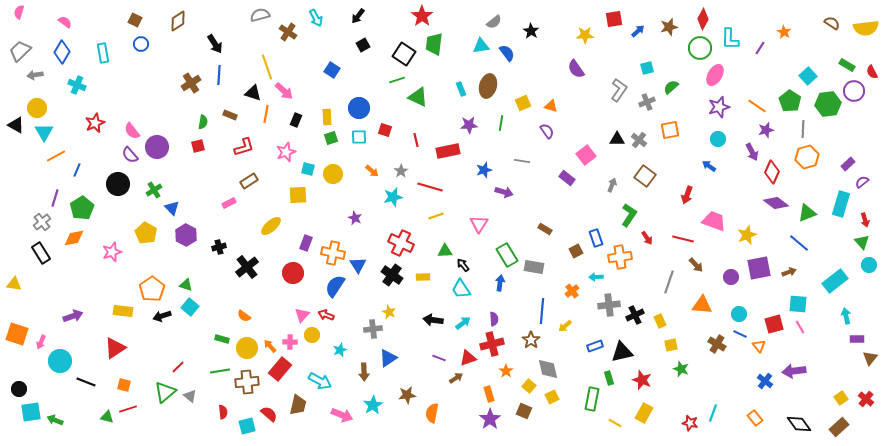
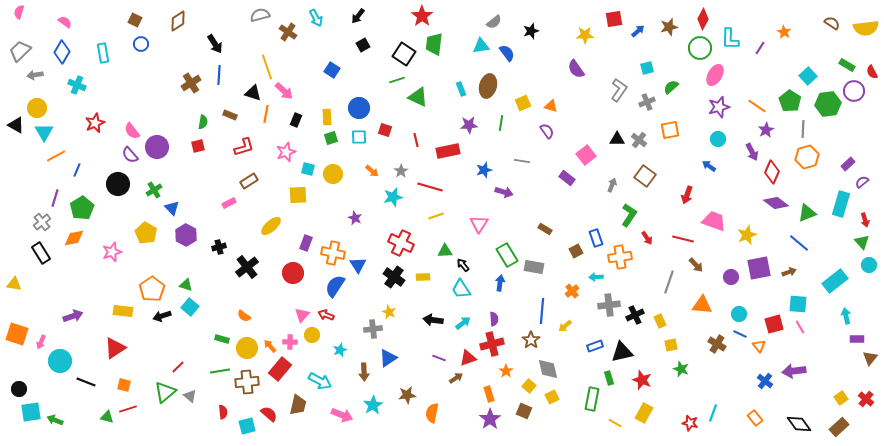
black star at (531, 31): rotated 21 degrees clockwise
purple star at (766, 130): rotated 14 degrees counterclockwise
black cross at (392, 275): moved 2 px right, 2 px down
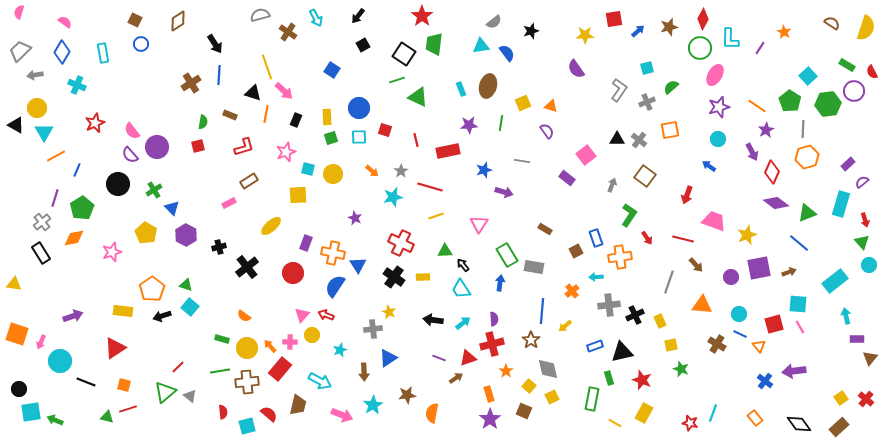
yellow semicircle at (866, 28): rotated 65 degrees counterclockwise
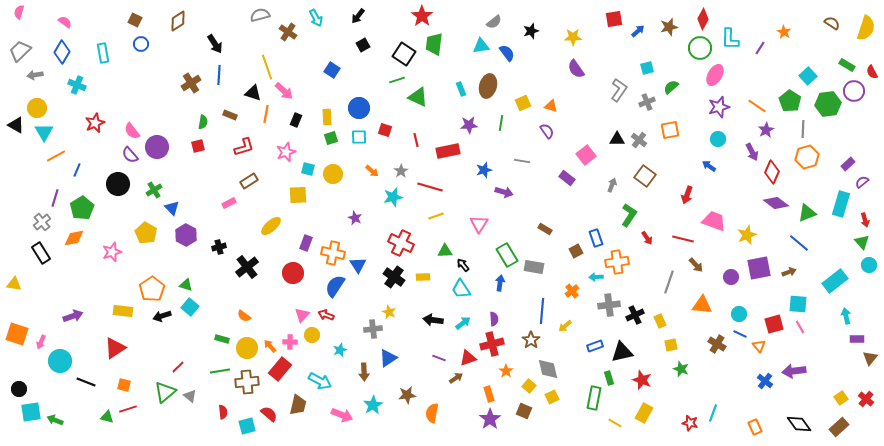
yellow star at (585, 35): moved 12 px left, 2 px down
orange cross at (620, 257): moved 3 px left, 5 px down
green rectangle at (592, 399): moved 2 px right, 1 px up
orange rectangle at (755, 418): moved 9 px down; rotated 14 degrees clockwise
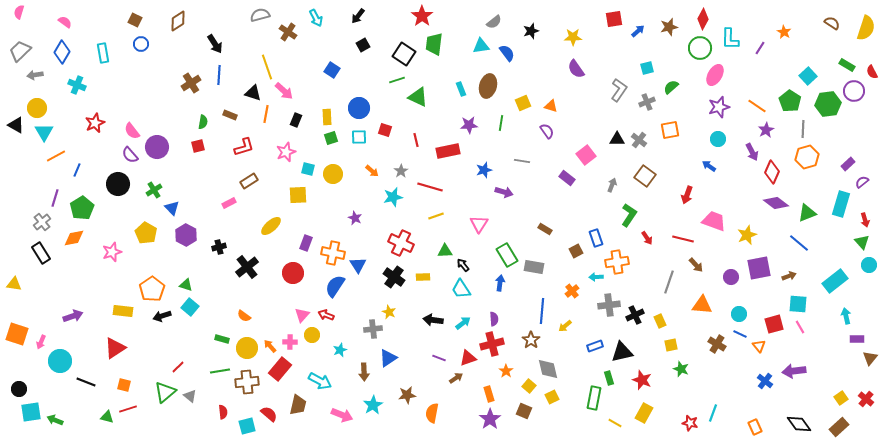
brown arrow at (789, 272): moved 4 px down
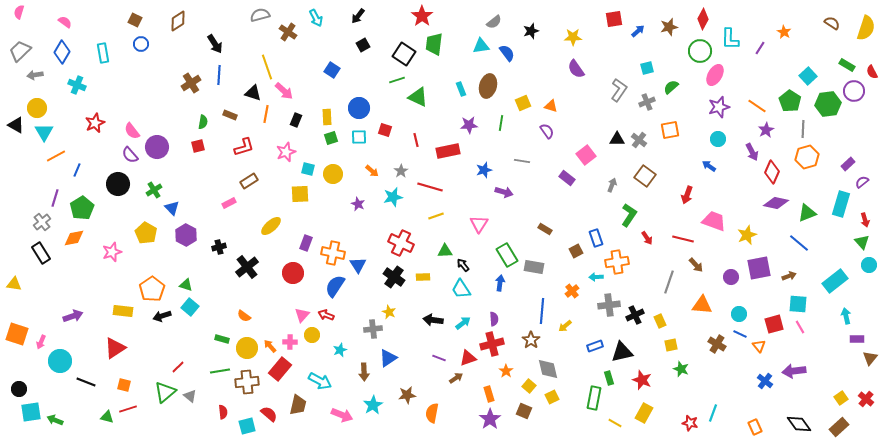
green circle at (700, 48): moved 3 px down
yellow square at (298, 195): moved 2 px right, 1 px up
purple diamond at (776, 203): rotated 25 degrees counterclockwise
purple star at (355, 218): moved 3 px right, 14 px up
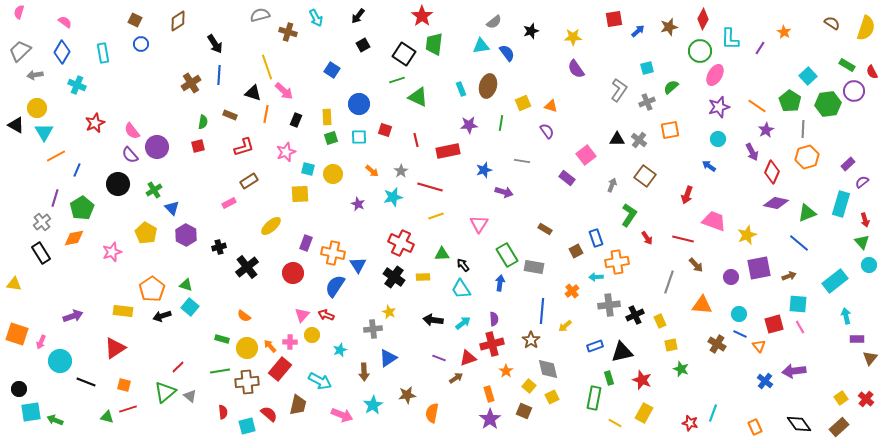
brown cross at (288, 32): rotated 18 degrees counterclockwise
blue circle at (359, 108): moved 4 px up
green triangle at (445, 251): moved 3 px left, 3 px down
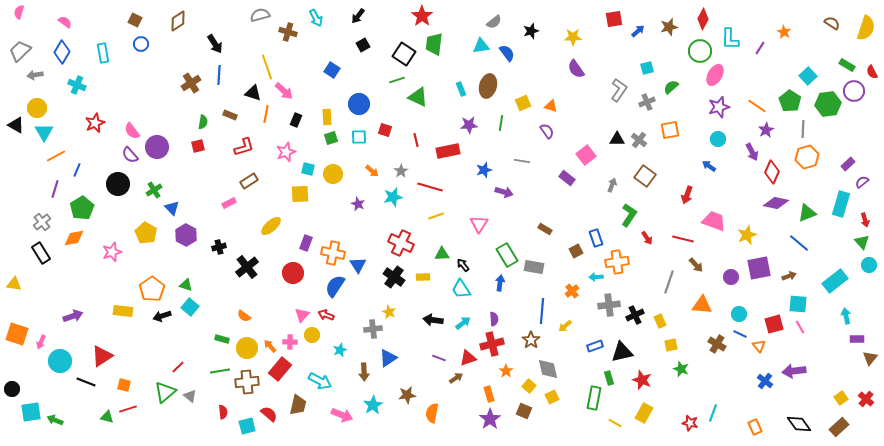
purple line at (55, 198): moved 9 px up
red triangle at (115, 348): moved 13 px left, 8 px down
black circle at (19, 389): moved 7 px left
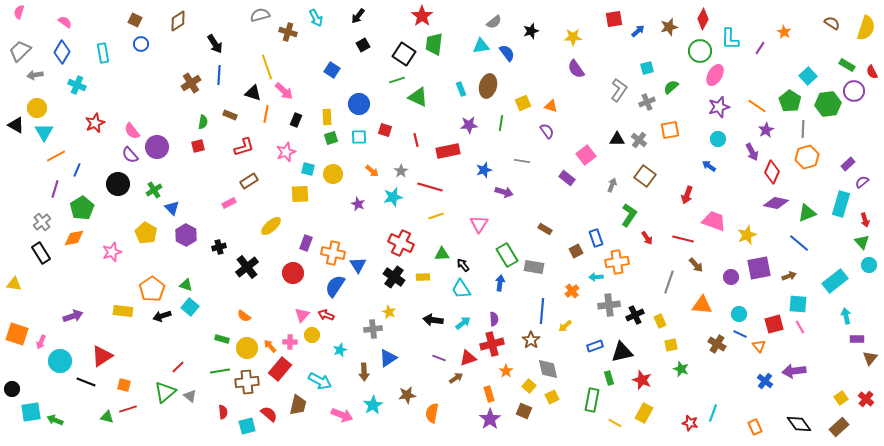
green rectangle at (594, 398): moved 2 px left, 2 px down
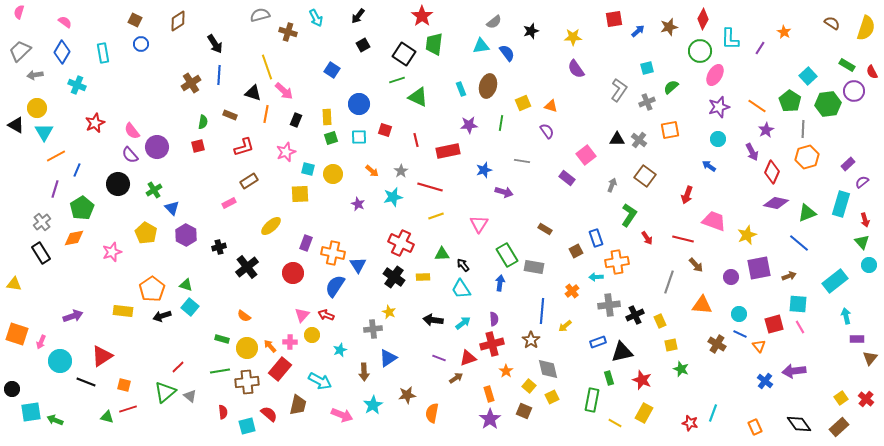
blue rectangle at (595, 346): moved 3 px right, 4 px up
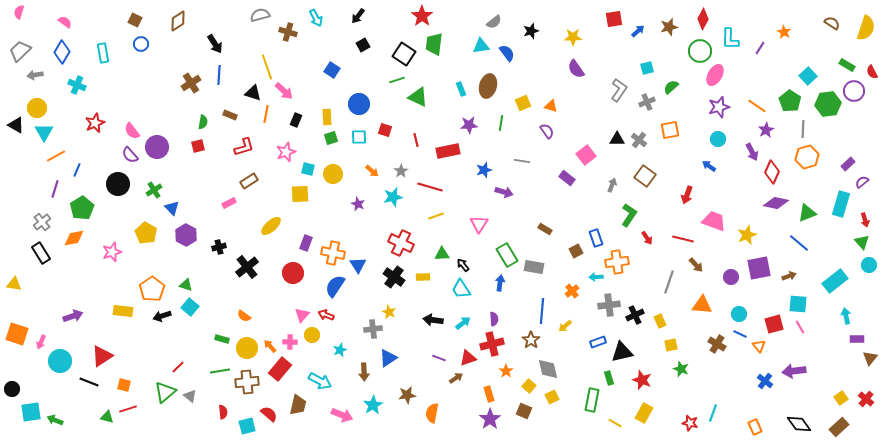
black line at (86, 382): moved 3 px right
